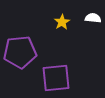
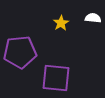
yellow star: moved 1 px left, 1 px down
purple square: rotated 12 degrees clockwise
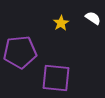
white semicircle: rotated 28 degrees clockwise
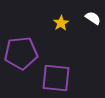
purple pentagon: moved 1 px right, 1 px down
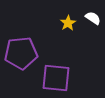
yellow star: moved 7 px right
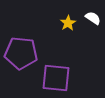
purple pentagon: rotated 12 degrees clockwise
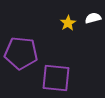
white semicircle: rotated 49 degrees counterclockwise
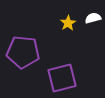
purple pentagon: moved 2 px right, 1 px up
purple square: moved 6 px right; rotated 20 degrees counterclockwise
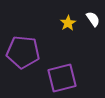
white semicircle: moved 1 px down; rotated 70 degrees clockwise
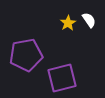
white semicircle: moved 4 px left, 1 px down
purple pentagon: moved 3 px right, 3 px down; rotated 16 degrees counterclockwise
